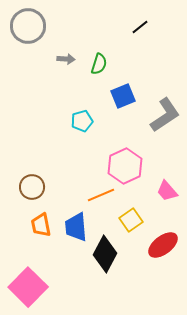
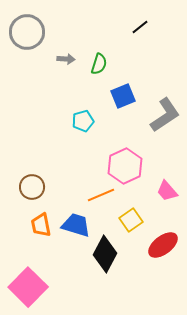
gray circle: moved 1 px left, 6 px down
cyan pentagon: moved 1 px right
blue trapezoid: moved 2 px up; rotated 112 degrees clockwise
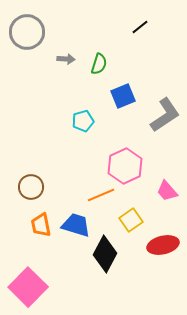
brown circle: moved 1 px left
red ellipse: rotated 24 degrees clockwise
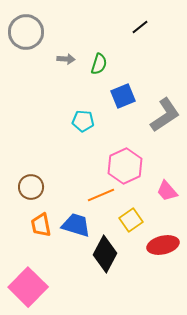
gray circle: moved 1 px left
cyan pentagon: rotated 20 degrees clockwise
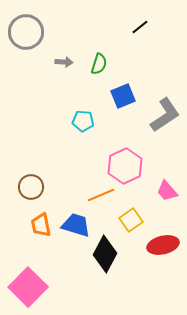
gray arrow: moved 2 px left, 3 px down
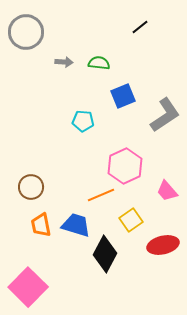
green semicircle: moved 1 px up; rotated 100 degrees counterclockwise
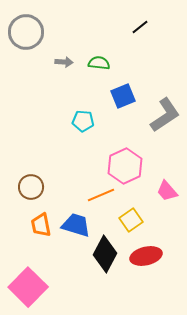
red ellipse: moved 17 px left, 11 px down
